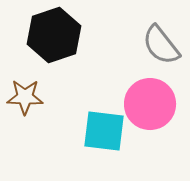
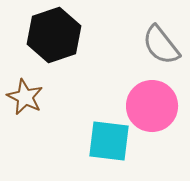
brown star: rotated 24 degrees clockwise
pink circle: moved 2 px right, 2 px down
cyan square: moved 5 px right, 10 px down
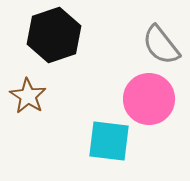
brown star: moved 3 px right, 1 px up; rotated 6 degrees clockwise
pink circle: moved 3 px left, 7 px up
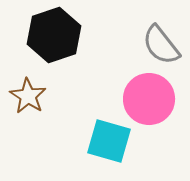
cyan square: rotated 9 degrees clockwise
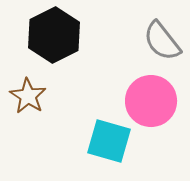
black hexagon: rotated 8 degrees counterclockwise
gray semicircle: moved 1 px right, 4 px up
pink circle: moved 2 px right, 2 px down
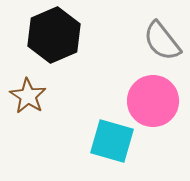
black hexagon: rotated 4 degrees clockwise
pink circle: moved 2 px right
cyan square: moved 3 px right
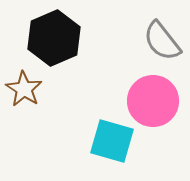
black hexagon: moved 3 px down
brown star: moved 4 px left, 7 px up
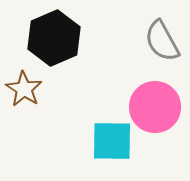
gray semicircle: rotated 9 degrees clockwise
pink circle: moved 2 px right, 6 px down
cyan square: rotated 15 degrees counterclockwise
